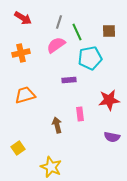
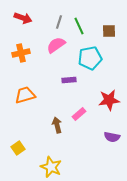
red arrow: rotated 12 degrees counterclockwise
green line: moved 2 px right, 6 px up
pink rectangle: moved 1 px left; rotated 56 degrees clockwise
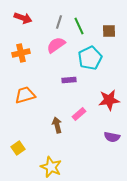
cyan pentagon: rotated 15 degrees counterclockwise
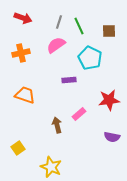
cyan pentagon: rotated 20 degrees counterclockwise
orange trapezoid: rotated 35 degrees clockwise
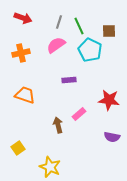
cyan pentagon: moved 8 px up
red star: rotated 15 degrees clockwise
brown arrow: moved 1 px right
yellow star: moved 1 px left
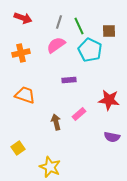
brown arrow: moved 2 px left, 3 px up
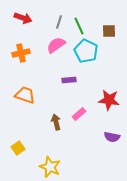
cyan pentagon: moved 4 px left, 1 px down
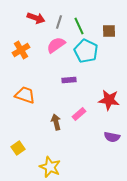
red arrow: moved 13 px right
orange cross: moved 3 px up; rotated 18 degrees counterclockwise
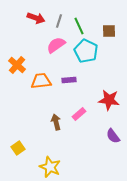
gray line: moved 1 px up
orange cross: moved 4 px left, 15 px down; rotated 18 degrees counterclockwise
orange trapezoid: moved 16 px right, 14 px up; rotated 25 degrees counterclockwise
purple semicircle: moved 1 px right, 1 px up; rotated 42 degrees clockwise
